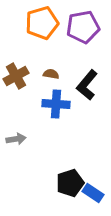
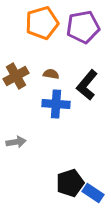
gray arrow: moved 3 px down
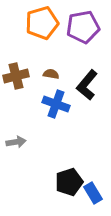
brown cross: rotated 15 degrees clockwise
blue cross: rotated 16 degrees clockwise
black pentagon: moved 1 px left, 1 px up
blue rectangle: rotated 25 degrees clockwise
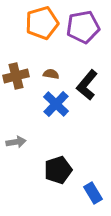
blue cross: rotated 24 degrees clockwise
black pentagon: moved 11 px left, 12 px up
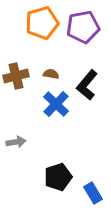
black pentagon: moved 7 px down
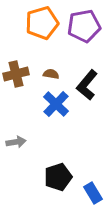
purple pentagon: moved 1 px right, 1 px up
brown cross: moved 2 px up
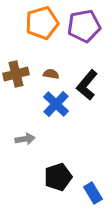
gray arrow: moved 9 px right, 3 px up
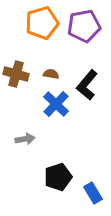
brown cross: rotated 30 degrees clockwise
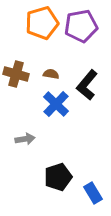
purple pentagon: moved 3 px left
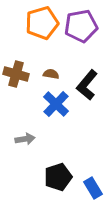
blue rectangle: moved 5 px up
